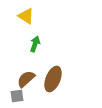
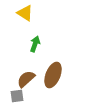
yellow triangle: moved 1 px left, 3 px up
brown ellipse: moved 4 px up
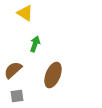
brown semicircle: moved 13 px left, 9 px up
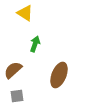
brown ellipse: moved 6 px right
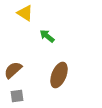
green arrow: moved 12 px right, 8 px up; rotated 70 degrees counterclockwise
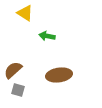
green arrow: rotated 28 degrees counterclockwise
brown ellipse: rotated 60 degrees clockwise
gray square: moved 1 px right, 6 px up; rotated 24 degrees clockwise
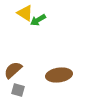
green arrow: moved 9 px left, 16 px up; rotated 42 degrees counterclockwise
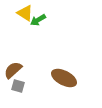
brown ellipse: moved 5 px right, 3 px down; rotated 35 degrees clockwise
gray square: moved 4 px up
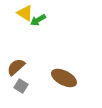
brown semicircle: moved 3 px right, 3 px up
gray square: moved 3 px right; rotated 16 degrees clockwise
